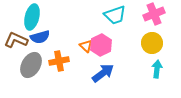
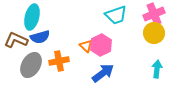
cyan trapezoid: moved 1 px right
yellow circle: moved 2 px right, 10 px up
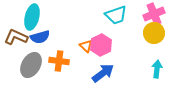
brown L-shape: moved 3 px up
orange cross: rotated 18 degrees clockwise
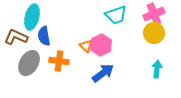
blue semicircle: moved 4 px right, 1 px up; rotated 96 degrees clockwise
gray ellipse: moved 2 px left, 2 px up
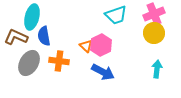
blue arrow: moved 1 px up; rotated 65 degrees clockwise
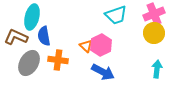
orange cross: moved 1 px left, 1 px up
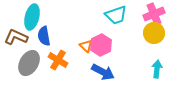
orange cross: rotated 24 degrees clockwise
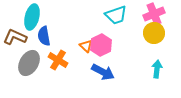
brown L-shape: moved 1 px left
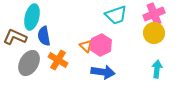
blue arrow: rotated 20 degrees counterclockwise
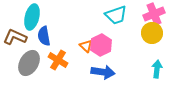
yellow circle: moved 2 px left
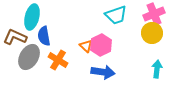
gray ellipse: moved 6 px up
